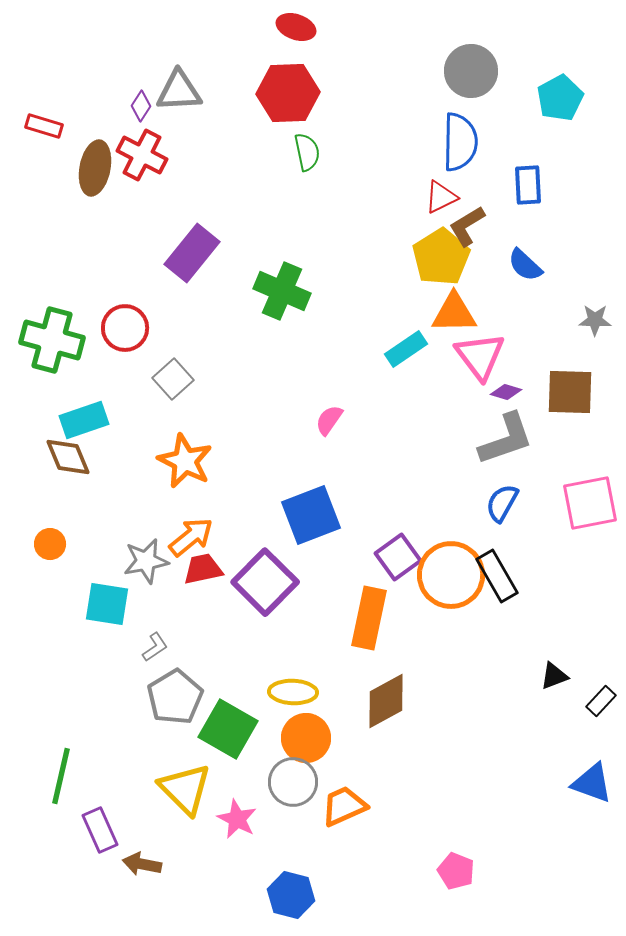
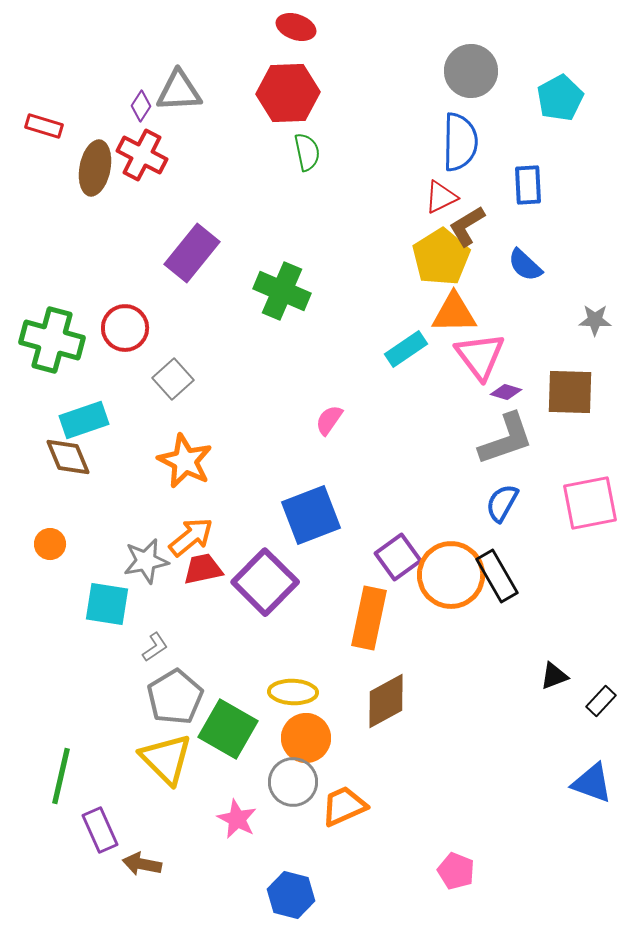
yellow triangle at (185, 789): moved 19 px left, 30 px up
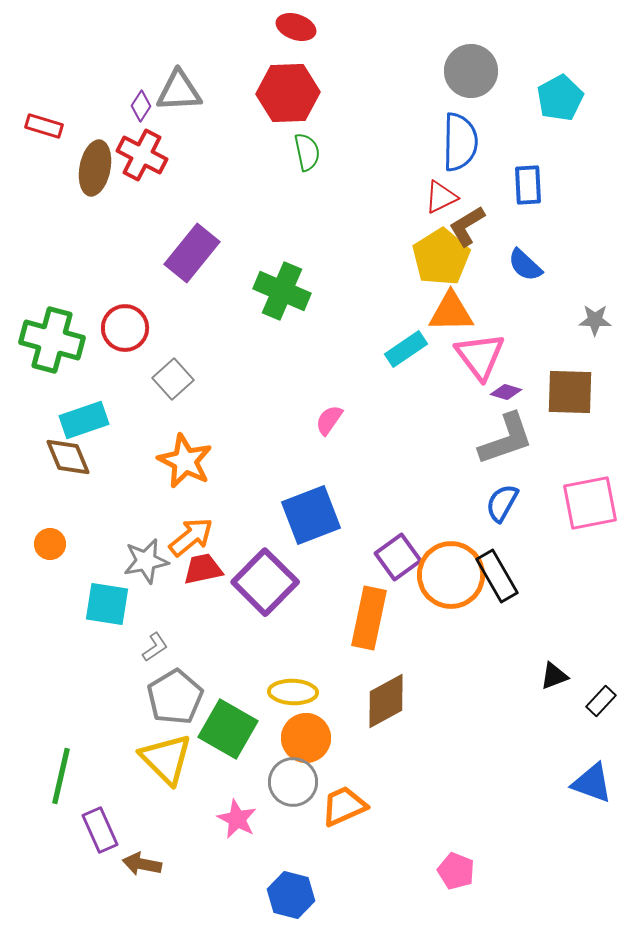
orange triangle at (454, 313): moved 3 px left, 1 px up
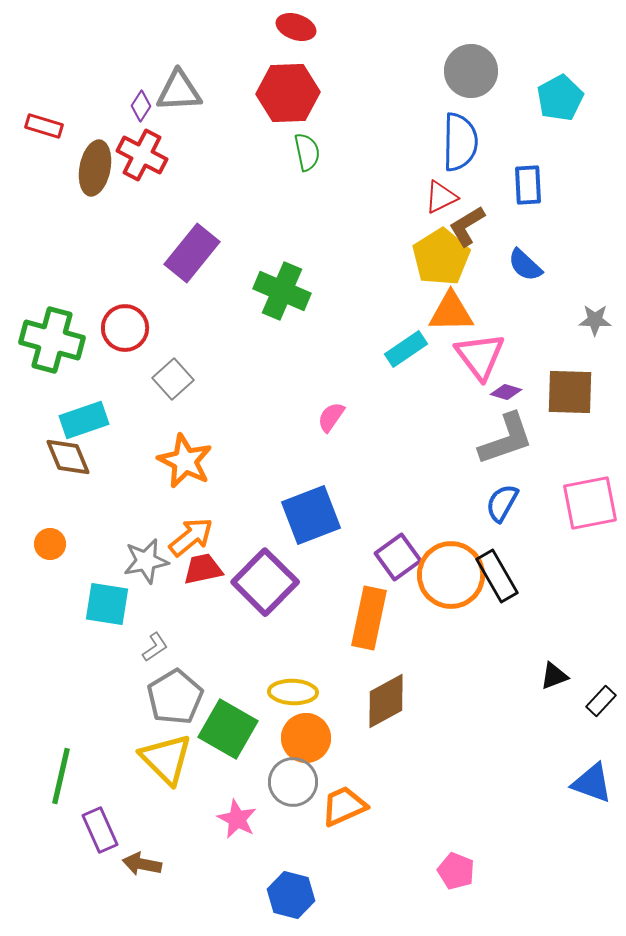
pink semicircle at (329, 420): moved 2 px right, 3 px up
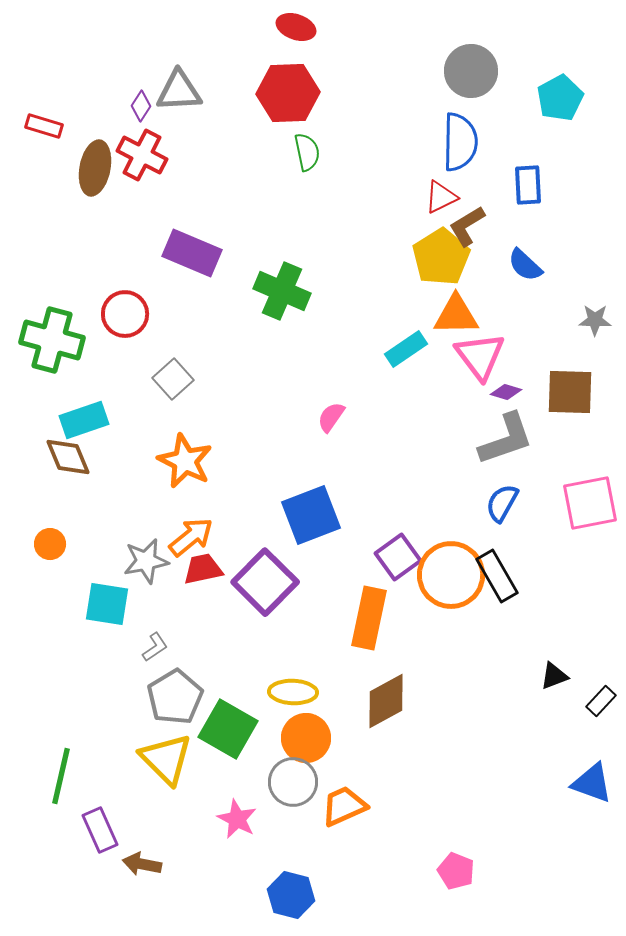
purple rectangle at (192, 253): rotated 74 degrees clockwise
orange triangle at (451, 312): moved 5 px right, 3 px down
red circle at (125, 328): moved 14 px up
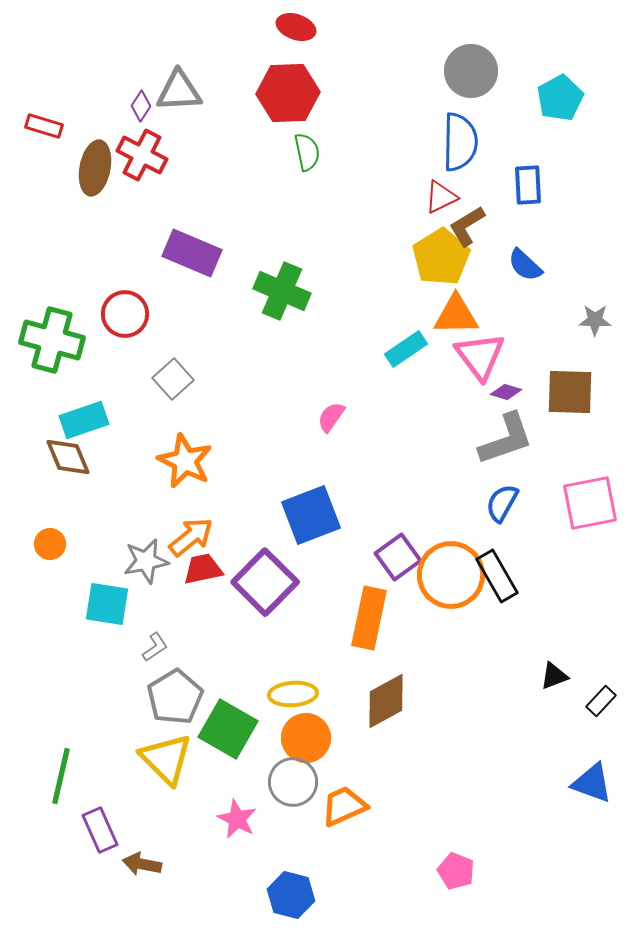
yellow ellipse at (293, 692): moved 2 px down; rotated 6 degrees counterclockwise
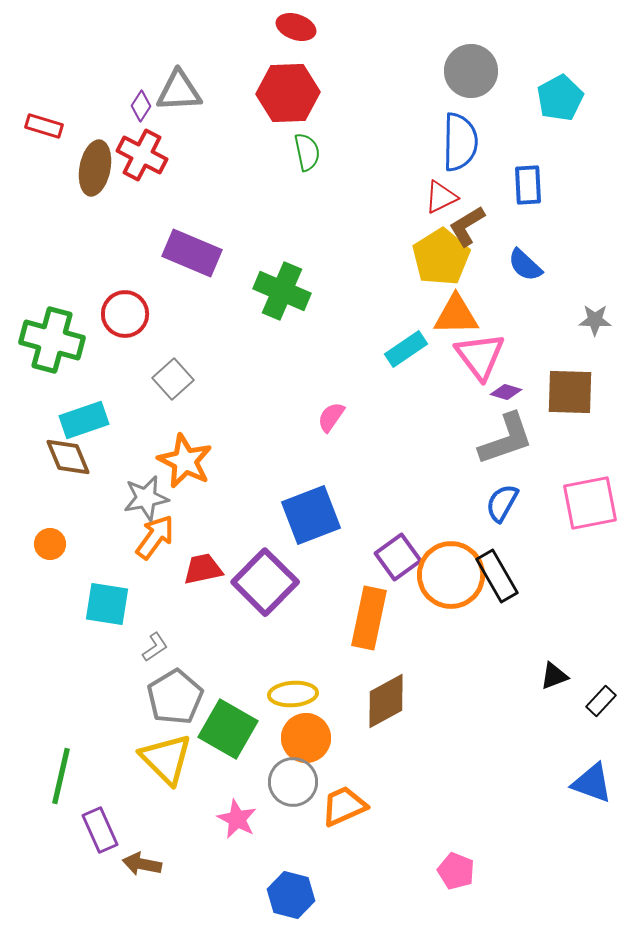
orange arrow at (191, 537): moved 36 px left; rotated 15 degrees counterclockwise
gray star at (146, 561): moved 63 px up
